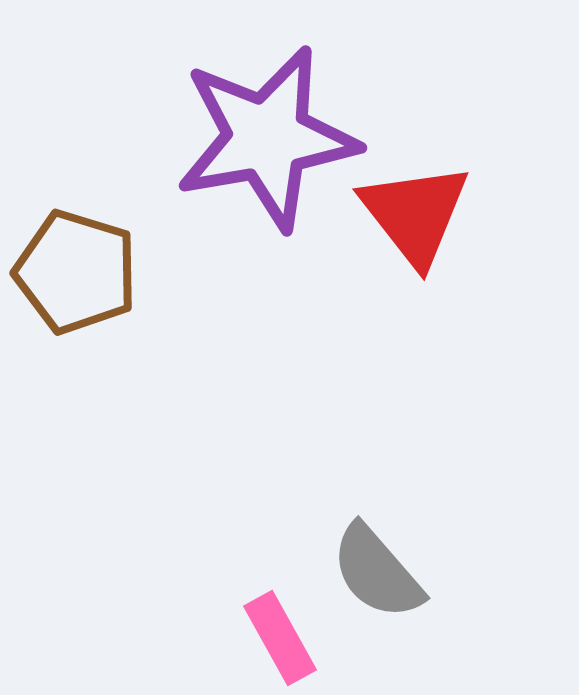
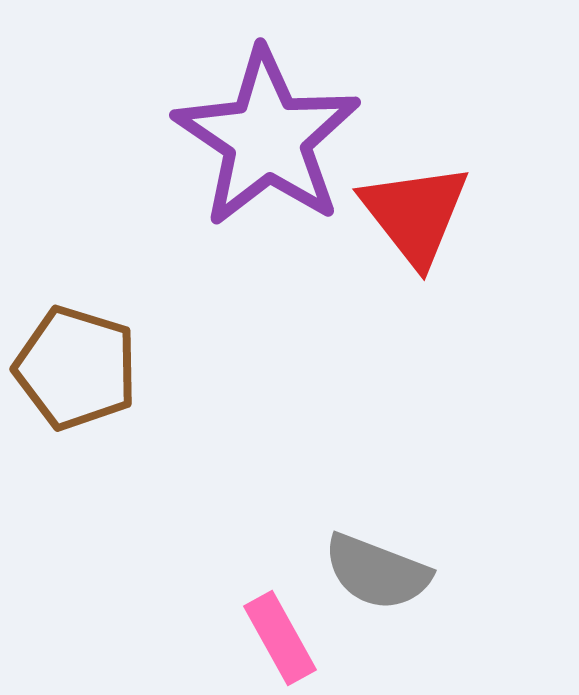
purple star: rotated 28 degrees counterclockwise
brown pentagon: moved 96 px down
gray semicircle: rotated 28 degrees counterclockwise
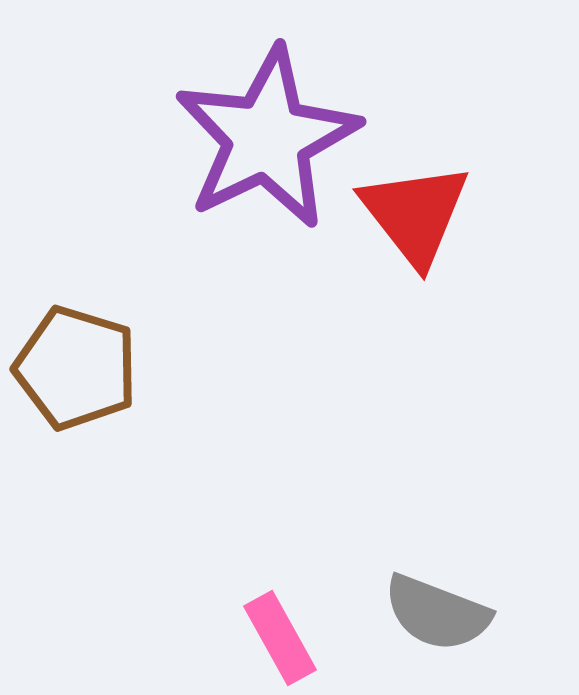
purple star: rotated 12 degrees clockwise
gray semicircle: moved 60 px right, 41 px down
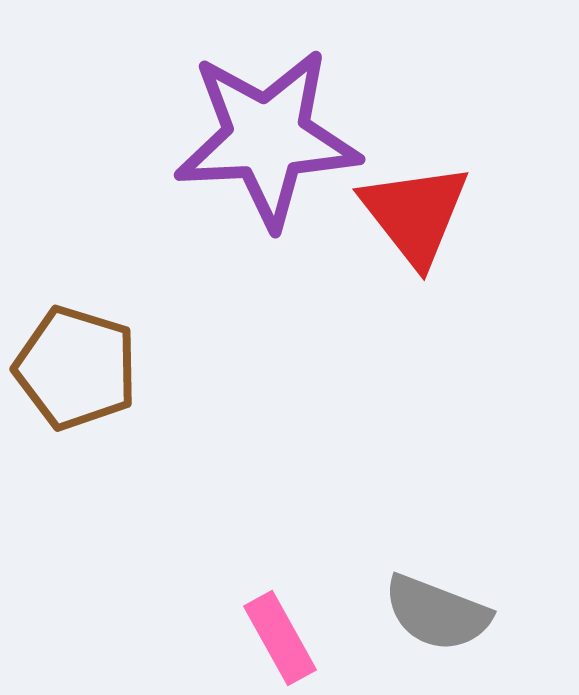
purple star: rotated 23 degrees clockwise
